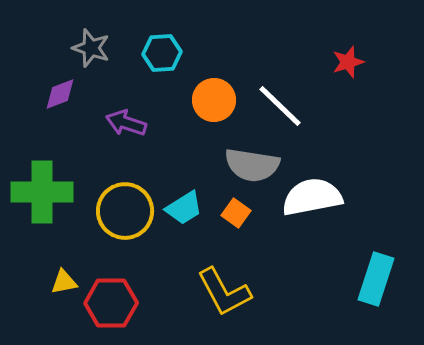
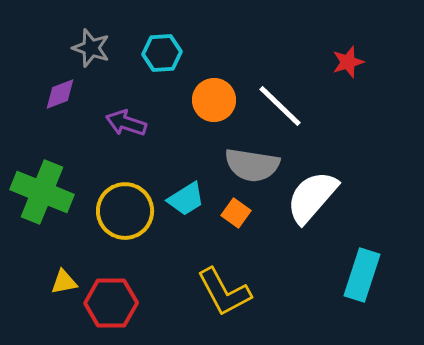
green cross: rotated 22 degrees clockwise
white semicircle: rotated 38 degrees counterclockwise
cyan trapezoid: moved 2 px right, 9 px up
cyan rectangle: moved 14 px left, 4 px up
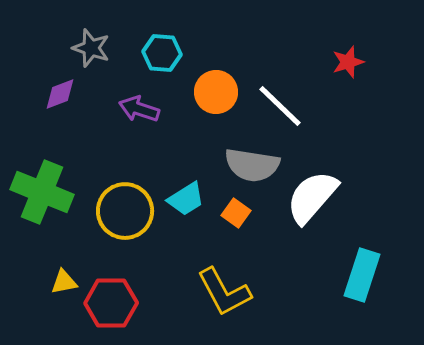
cyan hexagon: rotated 9 degrees clockwise
orange circle: moved 2 px right, 8 px up
purple arrow: moved 13 px right, 14 px up
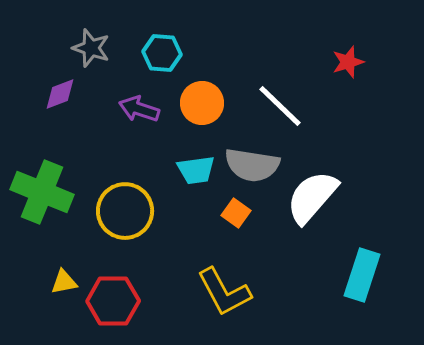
orange circle: moved 14 px left, 11 px down
cyan trapezoid: moved 10 px right, 29 px up; rotated 24 degrees clockwise
red hexagon: moved 2 px right, 2 px up
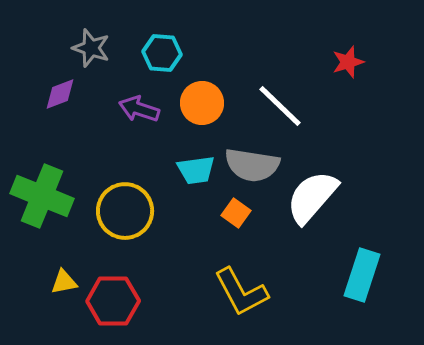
green cross: moved 4 px down
yellow L-shape: moved 17 px right
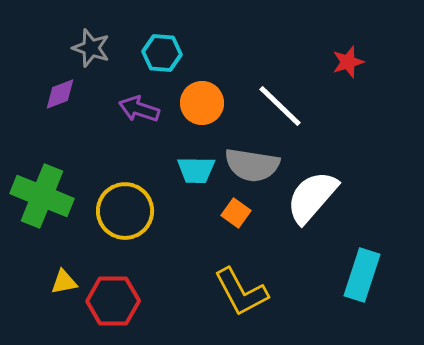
cyan trapezoid: rotated 9 degrees clockwise
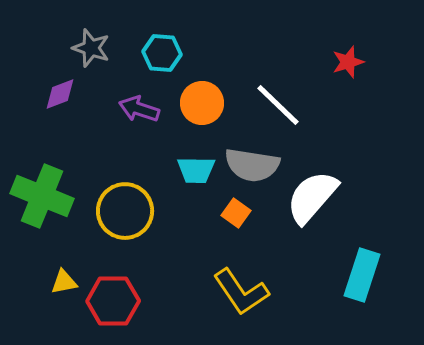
white line: moved 2 px left, 1 px up
yellow L-shape: rotated 6 degrees counterclockwise
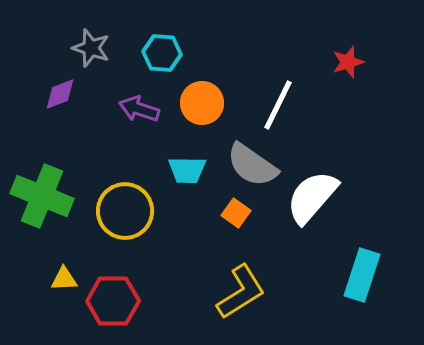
white line: rotated 72 degrees clockwise
gray semicircle: rotated 26 degrees clockwise
cyan trapezoid: moved 9 px left
yellow triangle: moved 3 px up; rotated 8 degrees clockwise
yellow L-shape: rotated 88 degrees counterclockwise
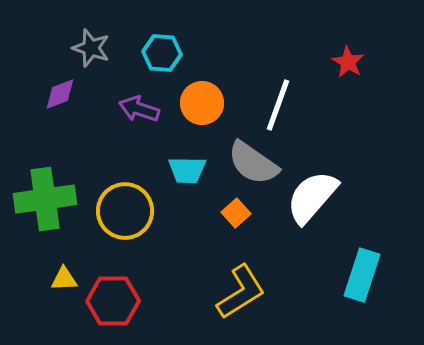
red star: rotated 24 degrees counterclockwise
white line: rotated 6 degrees counterclockwise
gray semicircle: moved 1 px right, 2 px up
green cross: moved 3 px right, 3 px down; rotated 30 degrees counterclockwise
orange square: rotated 12 degrees clockwise
